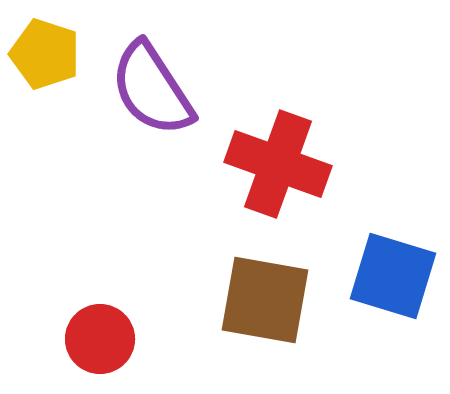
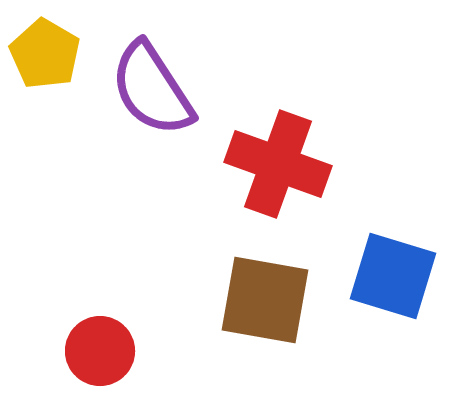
yellow pentagon: rotated 12 degrees clockwise
red circle: moved 12 px down
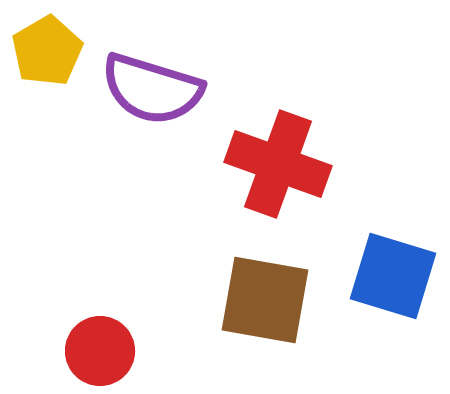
yellow pentagon: moved 2 px right, 3 px up; rotated 12 degrees clockwise
purple semicircle: rotated 40 degrees counterclockwise
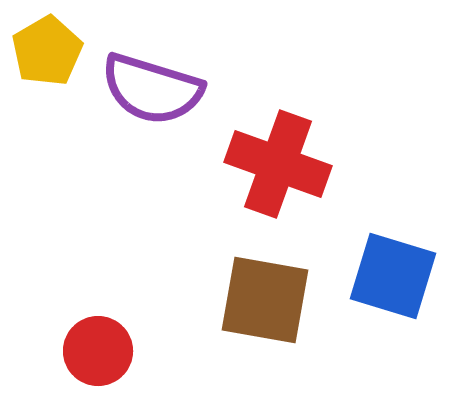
red circle: moved 2 px left
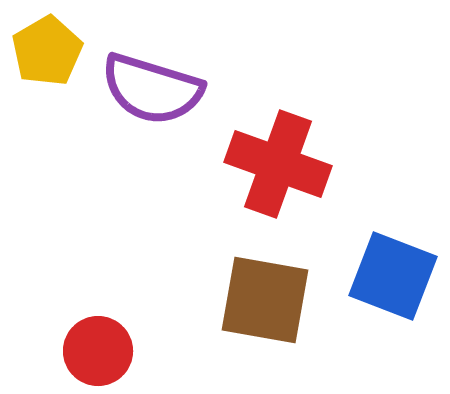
blue square: rotated 4 degrees clockwise
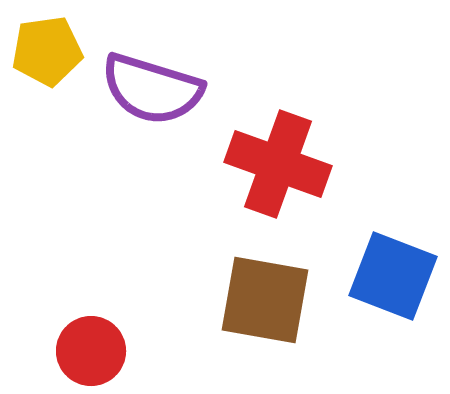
yellow pentagon: rotated 22 degrees clockwise
red circle: moved 7 px left
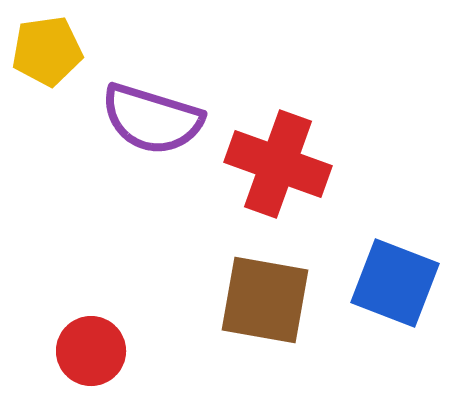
purple semicircle: moved 30 px down
blue square: moved 2 px right, 7 px down
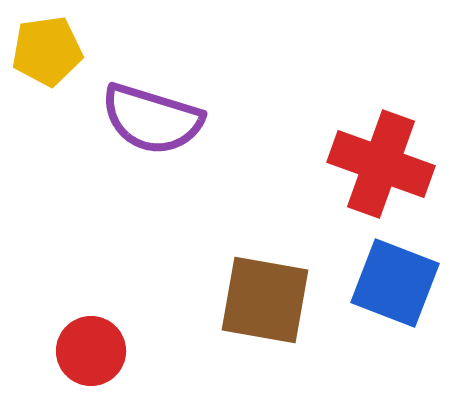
red cross: moved 103 px right
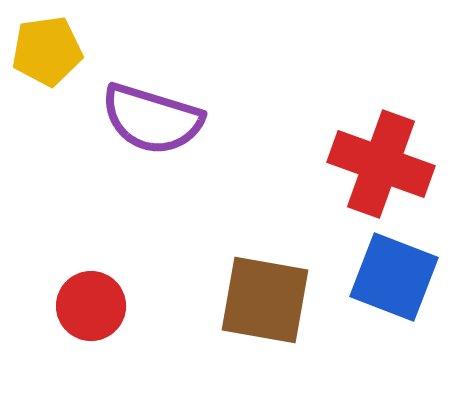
blue square: moved 1 px left, 6 px up
red circle: moved 45 px up
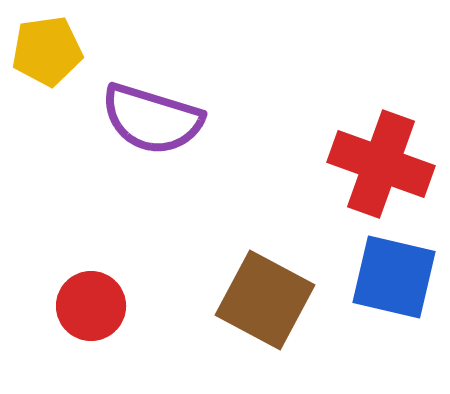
blue square: rotated 8 degrees counterclockwise
brown square: rotated 18 degrees clockwise
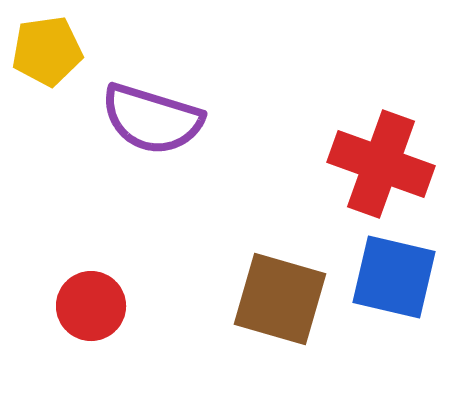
brown square: moved 15 px right, 1 px up; rotated 12 degrees counterclockwise
